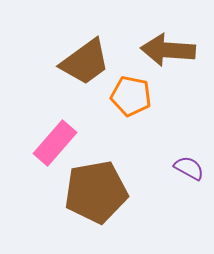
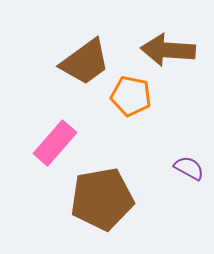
brown pentagon: moved 6 px right, 7 px down
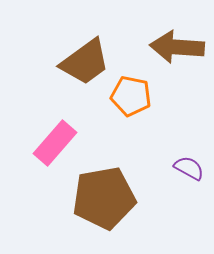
brown arrow: moved 9 px right, 3 px up
brown pentagon: moved 2 px right, 1 px up
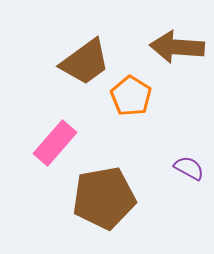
orange pentagon: rotated 21 degrees clockwise
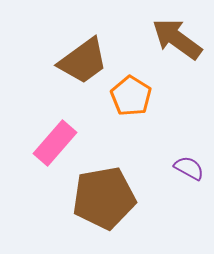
brown arrow: moved 8 px up; rotated 32 degrees clockwise
brown trapezoid: moved 2 px left, 1 px up
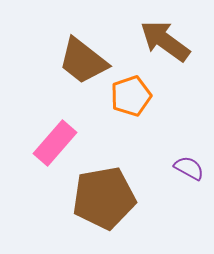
brown arrow: moved 12 px left, 2 px down
brown trapezoid: rotated 74 degrees clockwise
orange pentagon: rotated 21 degrees clockwise
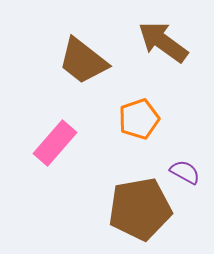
brown arrow: moved 2 px left, 1 px down
orange pentagon: moved 8 px right, 23 px down
purple semicircle: moved 4 px left, 4 px down
brown pentagon: moved 36 px right, 11 px down
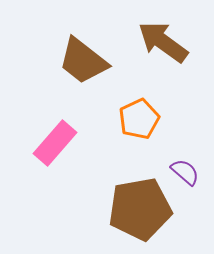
orange pentagon: rotated 6 degrees counterclockwise
purple semicircle: rotated 12 degrees clockwise
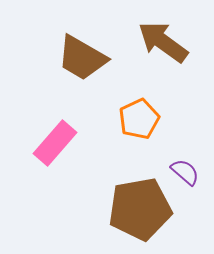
brown trapezoid: moved 1 px left, 3 px up; rotated 8 degrees counterclockwise
